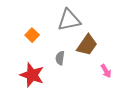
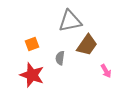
gray triangle: moved 1 px right, 1 px down
orange square: moved 9 px down; rotated 24 degrees clockwise
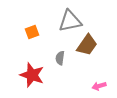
orange square: moved 12 px up
pink arrow: moved 7 px left, 15 px down; rotated 104 degrees clockwise
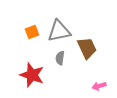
gray triangle: moved 11 px left, 10 px down
brown trapezoid: moved 3 px down; rotated 60 degrees counterclockwise
